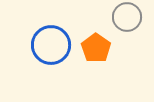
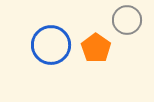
gray circle: moved 3 px down
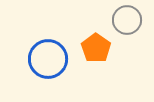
blue circle: moved 3 px left, 14 px down
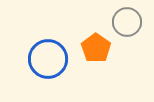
gray circle: moved 2 px down
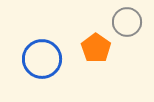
blue circle: moved 6 px left
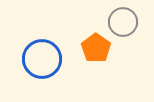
gray circle: moved 4 px left
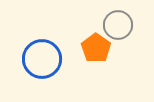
gray circle: moved 5 px left, 3 px down
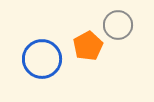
orange pentagon: moved 8 px left, 2 px up; rotated 8 degrees clockwise
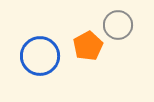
blue circle: moved 2 px left, 3 px up
